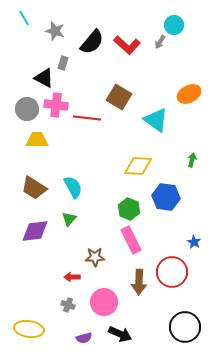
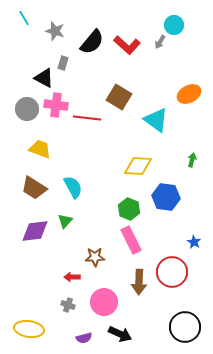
yellow trapezoid: moved 3 px right, 9 px down; rotated 20 degrees clockwise
green triangle: moved 4 px left, 2 px down
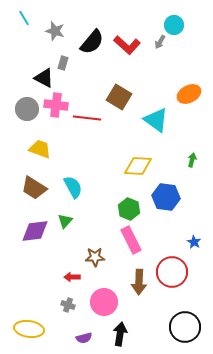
black arrow: rotated 105 degrees counterclockwise
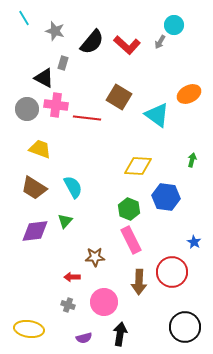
cyan triangle: moved 1 px right, 5 px up
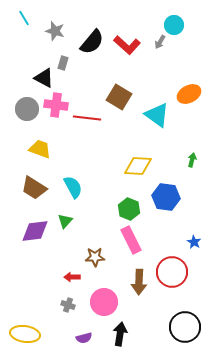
yellow ellipse: moved 4 px left, 5 px down
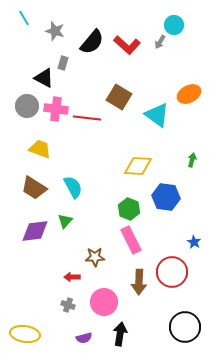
pink cross: moved 4 px down
gray circle: moved 3 px up
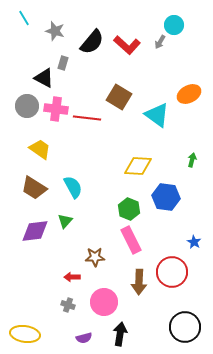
yellow trapezoid: rotated 15 degrees clockwise
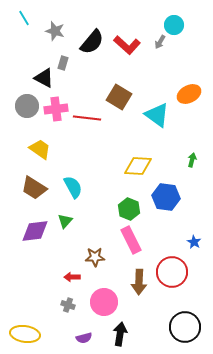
pink cross: rotated 15 degrees counterclockwise
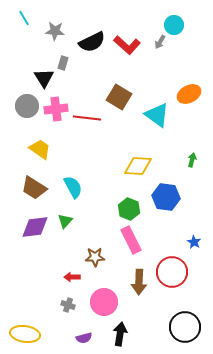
gray star: rotated 12 degrees counterclockwise
black semicircle: rotated 24 degrees clockwise
black triangle: rotated 30 degrees clockwise
purple diamond: moved 4 px up
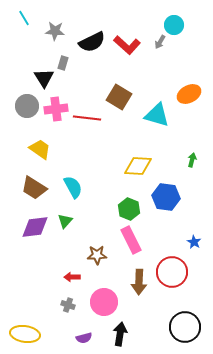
cyan triangle: rotated 20 degrees counterclockwise
brown star: moved 2 px right, 2 px up
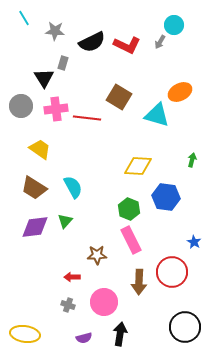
red L-shape: rotated 16 degrees counterclockwise
orange ellipse: moved 9 px left, 2 px up
gray circle: moved 6 px left
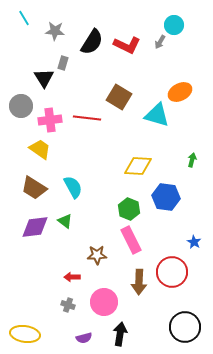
black semicircle: rotated 32 degrees counterclockwise
pink cross: moved 6 px left, 11 px down
green triangle: rotated 35 degrees counterclockwise
